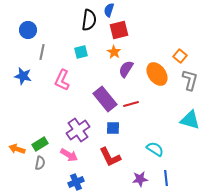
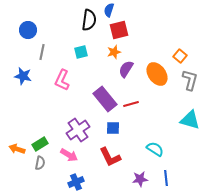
orange star: rotated 24 degrees clockwise
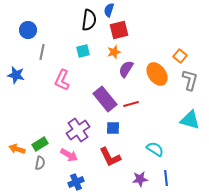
cyan square: moved 2 px right, 1 px up
blue star: moved 7 px left, 1 px up
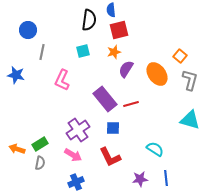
blue semicircle: moved 2 px right; rotated 24 degrees counterclockwise
pink arrow: moved 4 px right
